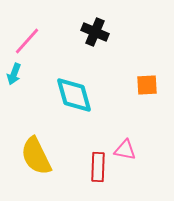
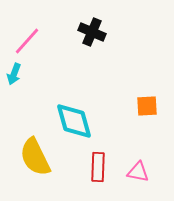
black cross: moved 3 px left
orange square: moved 21 px down
cyan diamond: moved 26 px down
pink triangle: moved 13 px right, 22 px down
yellow semicircle: moved 1 px left, 1 px down
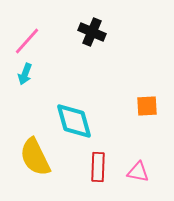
cyan arrow: moved 11 px right
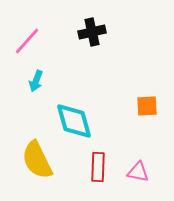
black cross: rotated 36 degrees counterclockwise
cyan arrow: moved 11 px right, 7 px down
yellow semicircle: moved 2 px right, 3 px down
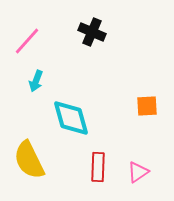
black cross: rotated 36 degrees clockwise
cyan diamond: moved 3 px left, 3 px up
yellow semicircle: moved 8 px left
pink triangle: rotated 45 degrees counterclockwise
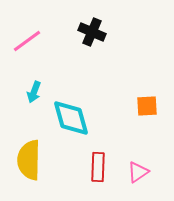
pink line: rotated 12 degrees clockwise
cyan arrow: moved 2 px left, 11 px down
yellow semicircle: rotated 27 degrees clockwise
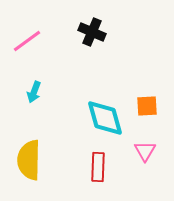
cyan diamond: moved 34 px right
pink triangle: moved 7 px right, 21 px up; rotated 25 degrees counterclockwise
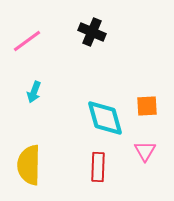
yellow semicircle: moved 5 px down
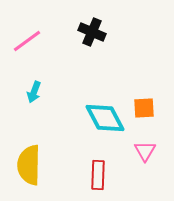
orange square: moved 3 px left, 2 px down
cyan diamond: rotated 12 degrees counterclockwise
red rectangle: moved 8 px down
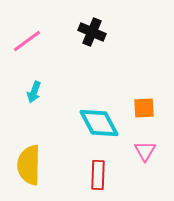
cyan diamond: moved 6 px left, 5 px down
